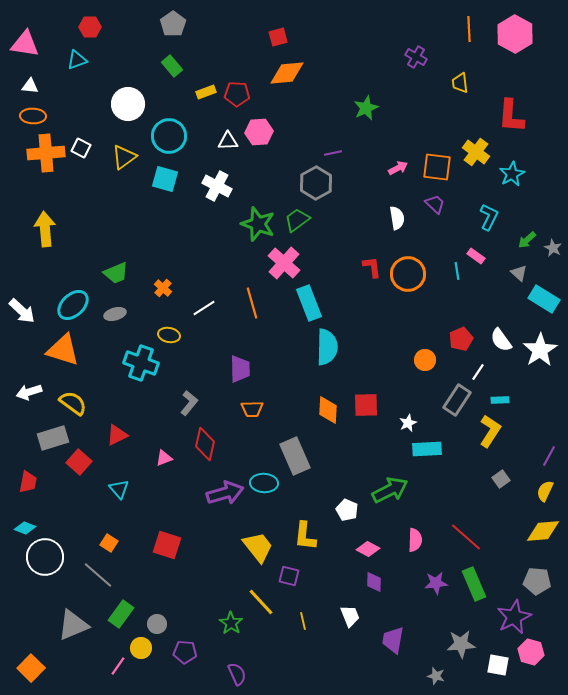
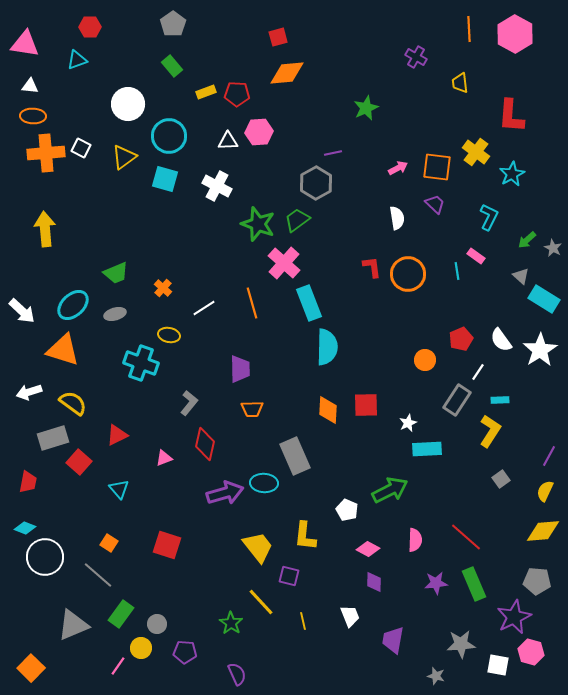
gray triangle at (519, 273): moved 2 px right, 3 px down
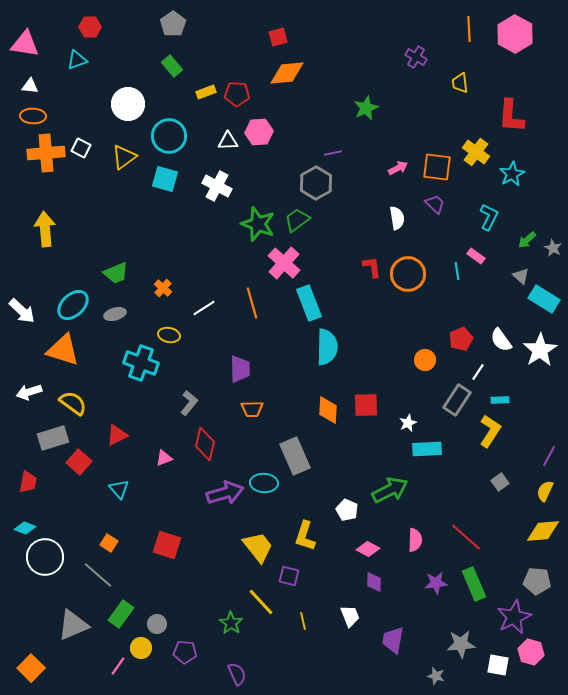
gray square at (501, 479): moved 1 px left, 3 px down
yellow L-shape at (305, 536): rotated 12 degrees clockwise
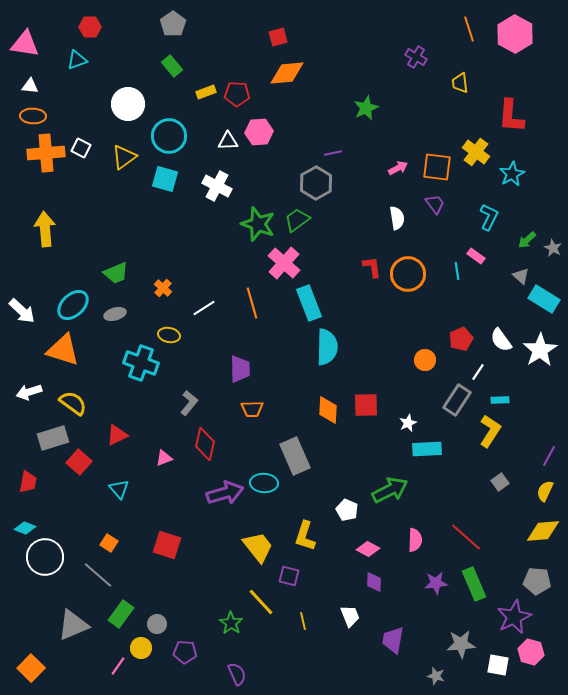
orange line at (469, 29): rotated 15 degrees counterclockwise
purple trapezoid at (435, 204): rotated 10 degrees clockwise
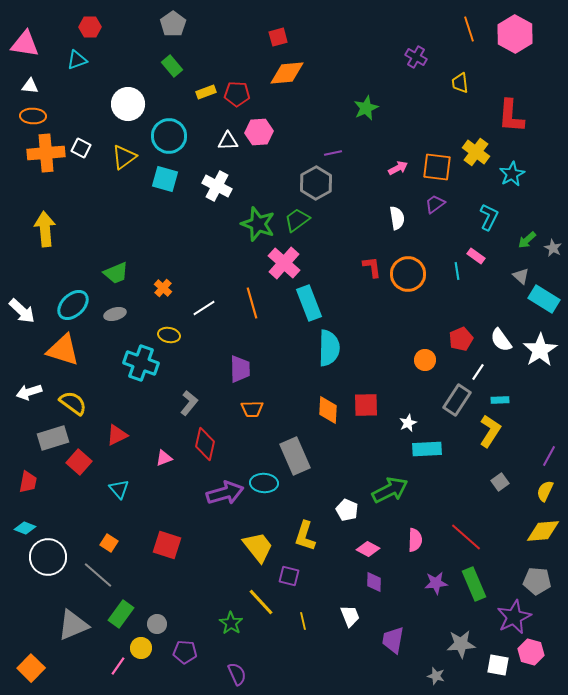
purple trapezoid at (435, 204): rotated 90 degrees counterclockwise
cyan semicircle at (327, 347): moved 2 px right, 1 px down
white circle at (45, 557): moved 3 px right
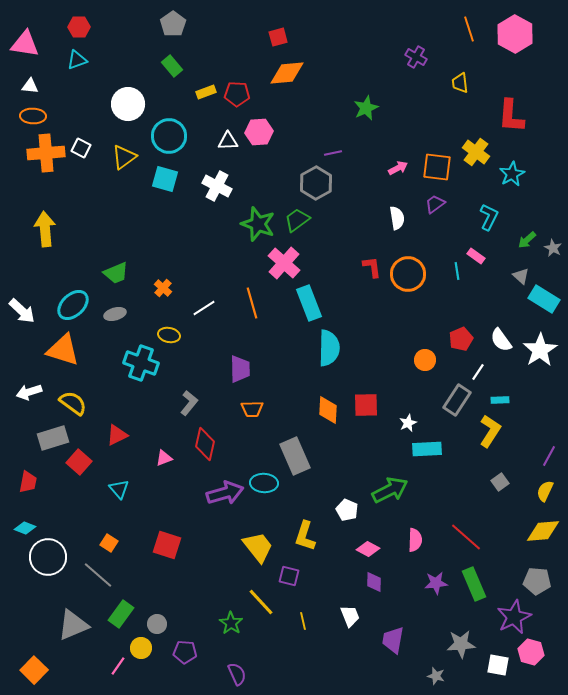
red hexagon at (90, 27): moved 11 px left
orange square at (31, 668): moved 3 px right, 2 px down
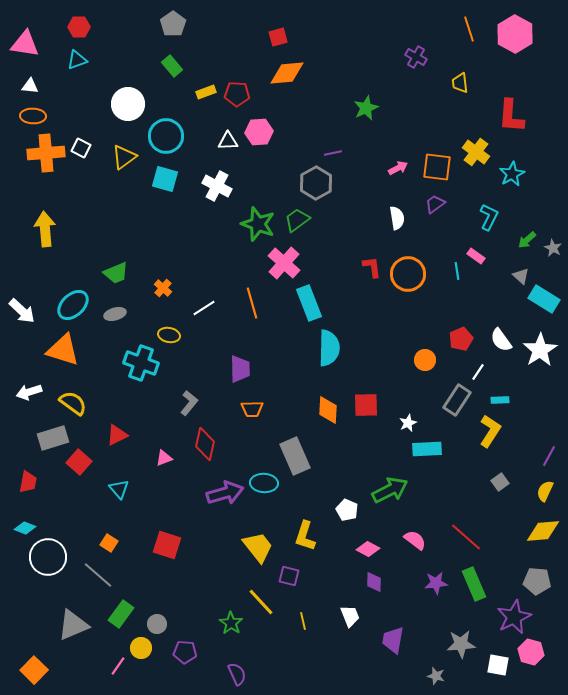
cyan circle at (169, 136): moved 3 px left
pink semicircle at (415, 540): rotated 55 degrees counterclockwise
